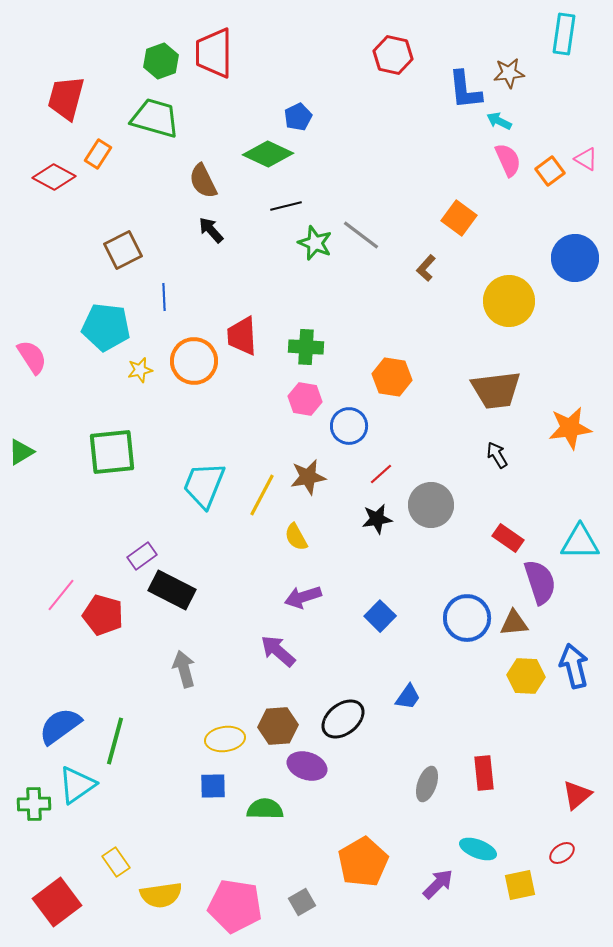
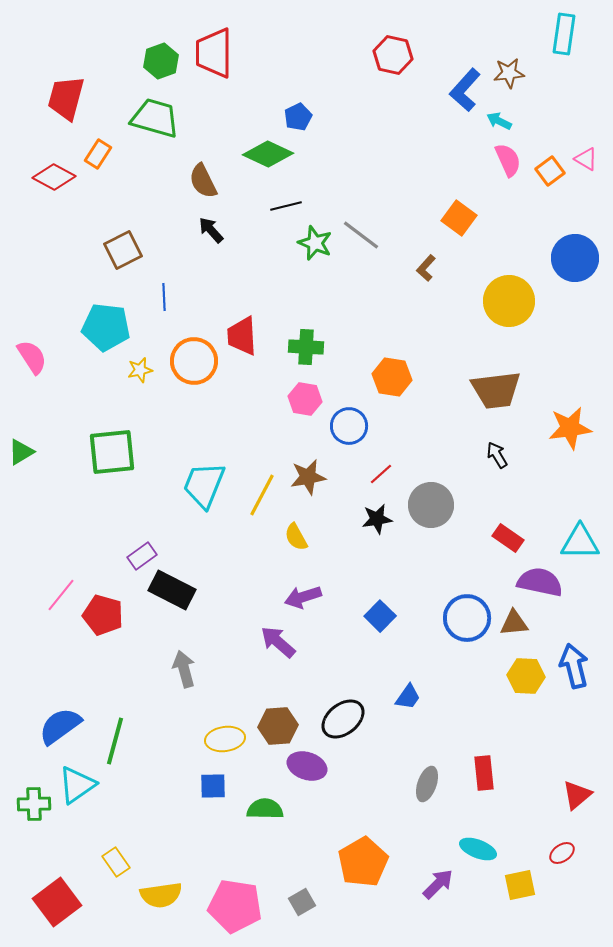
blue L-shape at (465, 90): rotated 48 degrees clockwise
purple semicircle at (540, 582): rotated 60 degrees counterclockwise
purple arrow at (278, 651): moved 9 px up
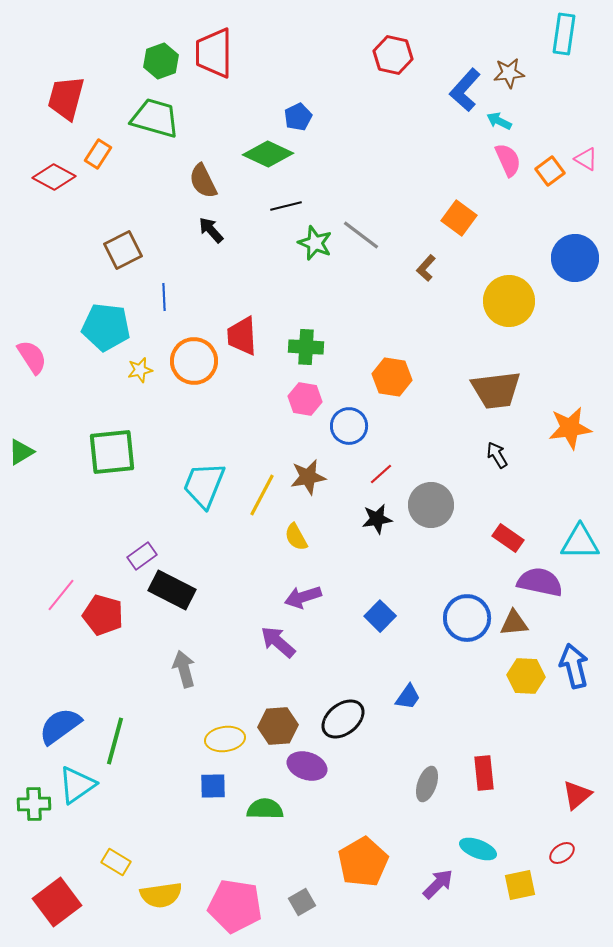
yellow rectangle at (116, 862): rotated 24 degrees counterclockwise
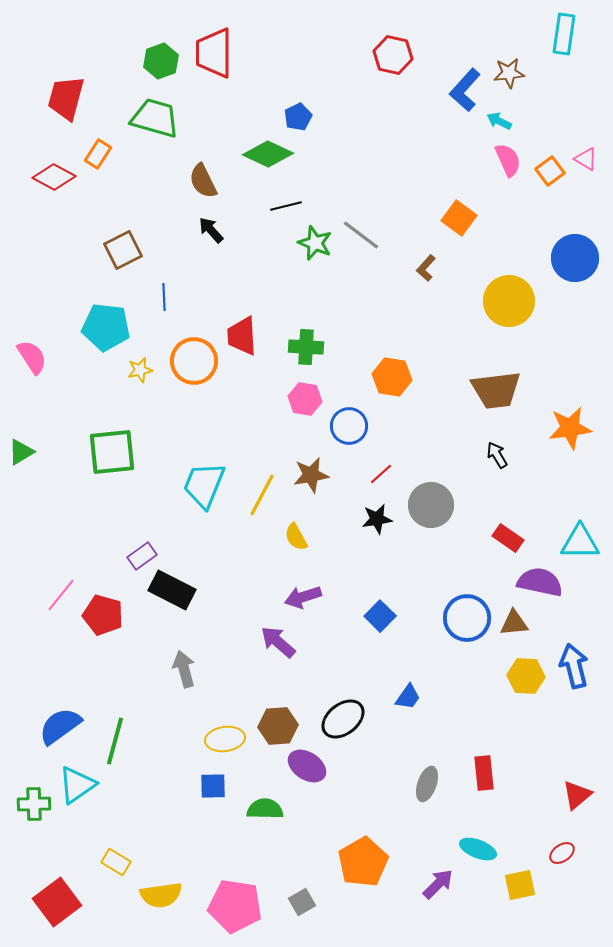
brown star at (308, 477): moved 3 px right, 2 px up
purple ellipse at (307, 766): rotated 15 degrees clockwise
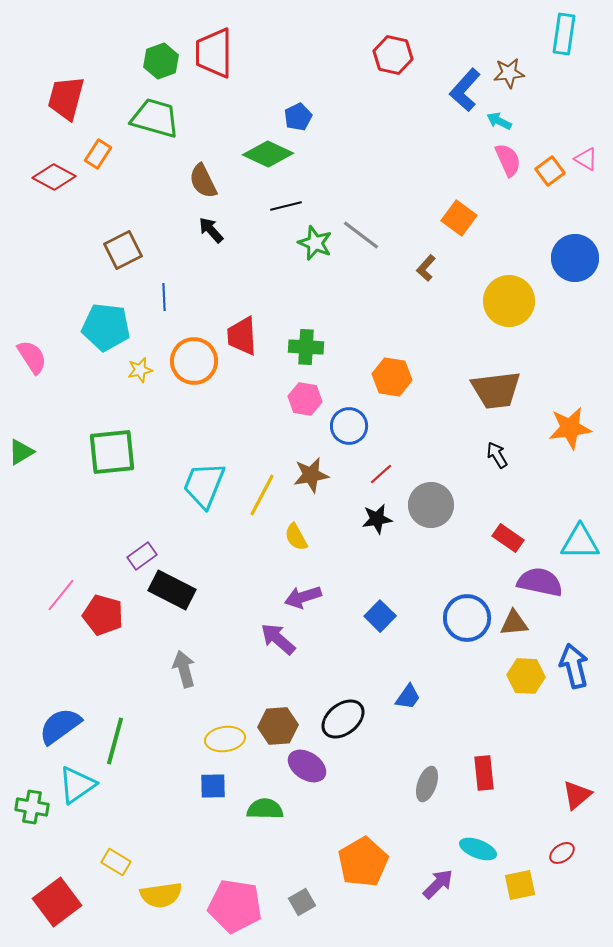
purple arrow at (278, 642): moved 3 px up
green cross at (34, 804): moved 2 px left, 3 px down; rotated 12 degrees clockwise
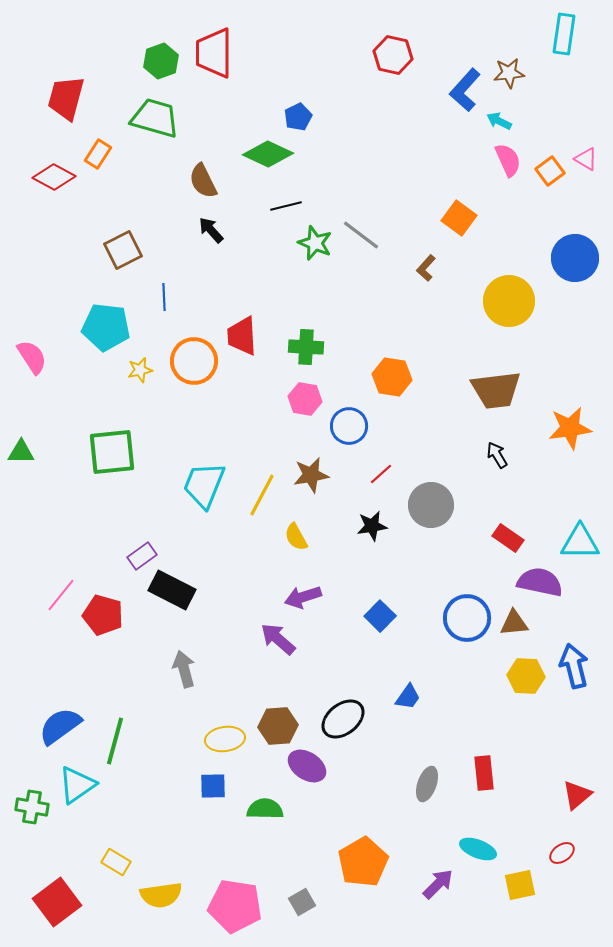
green triangle at (21, 452): rotated 32 degrees clockwise
black star at (377, 519): moved 5 px left, 7 px down
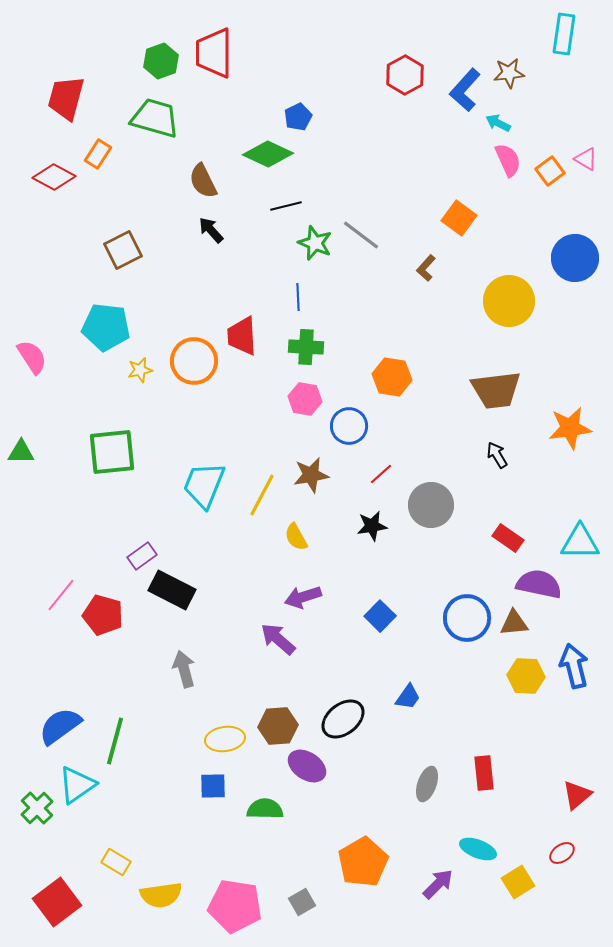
red hexagon at (393, 55): moved 12 px right, 20 px down; rotated 18 degrees clockwise
cyan arrow at (499, 121): moved 1 px left, 2 px down
blue line at (164, 297): moved 134 px right
purple semicircle at (540, 582): moved 1 px left, 2 px down
green cross at (32, 807): moved 5 px right, 1 px down; rotated 36 degrees clockwise
yellow square at (520, 885): moved 2 px left, 3 px up; rotated 20 degrees counterclockwise
